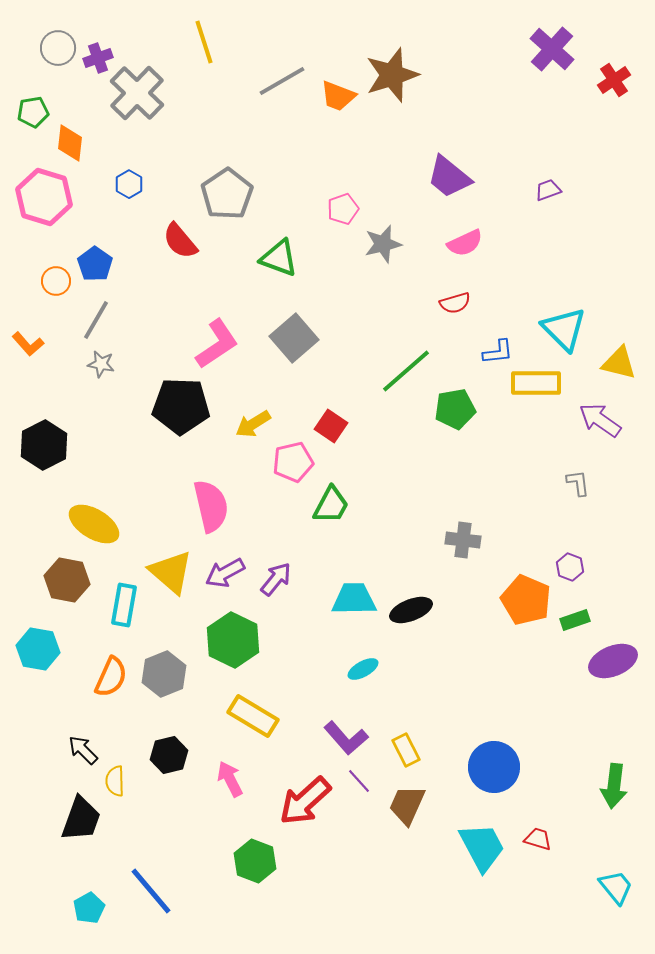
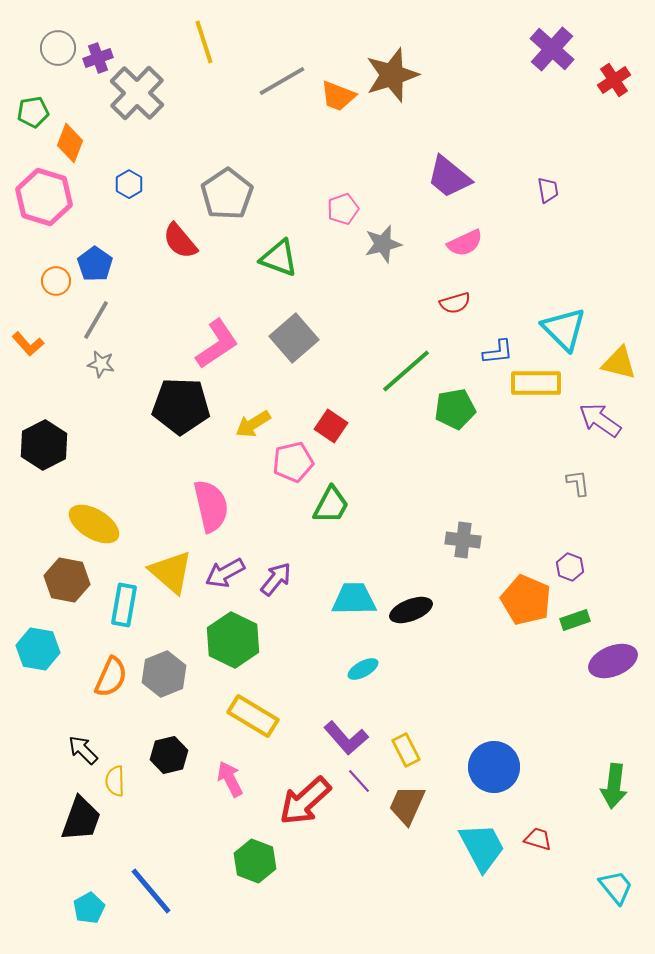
orange diamond at (70, 143): rotated 15 degrees clockwise
purple trapezoid at (548, 190): rotated 100 degrees clockwise
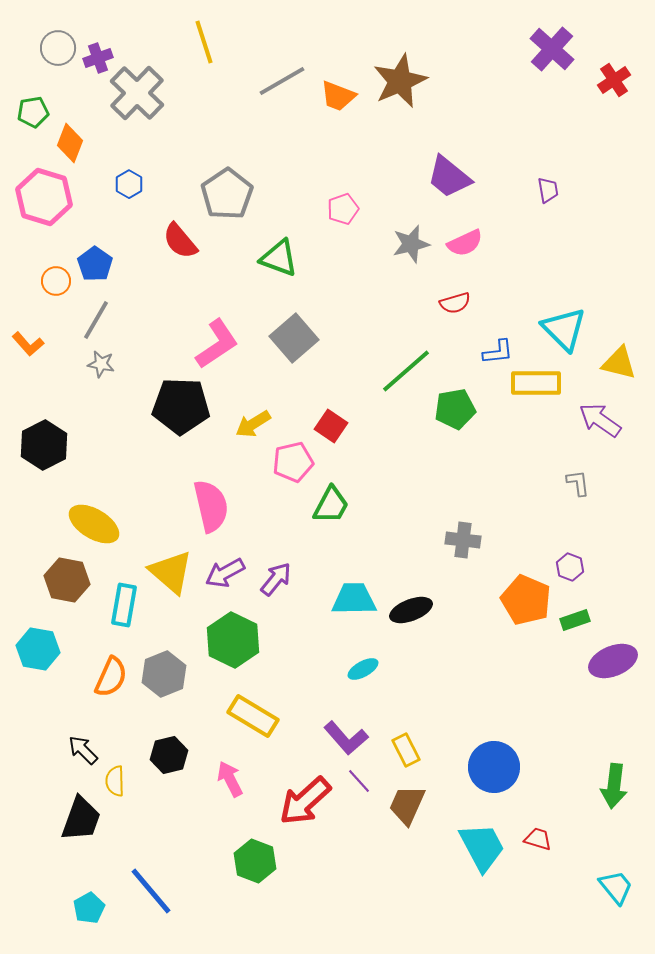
brown star at (392, 75): moved 8 px right, 6 px down; rotated 6 degrees counterclockwise
gray star at (383, 244): moved 28 px right
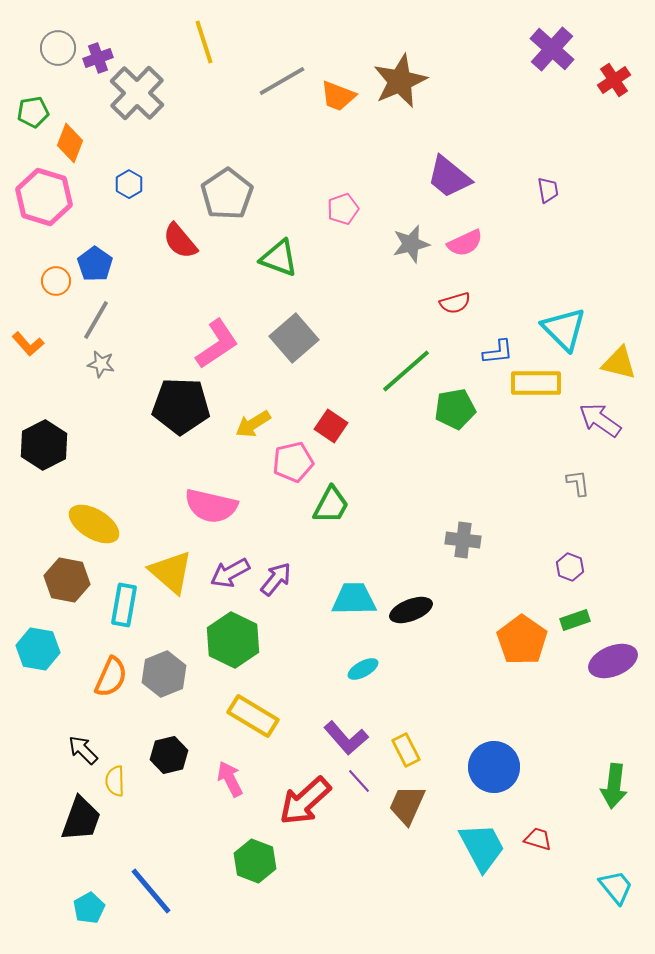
pink semicircle at (211, 506): rotated 116 degrees clockwise
purple arrow at (225, 573): moved 5 px right
orange pentagon at (526, 600): moved 4 px left, 40 px down; rotated 12 degrees clockwise
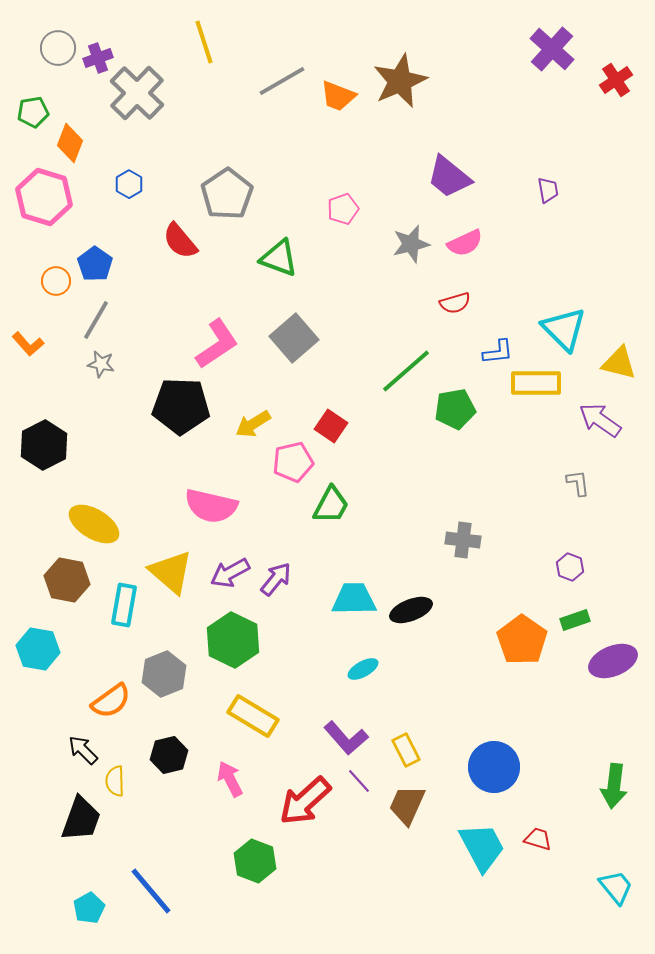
red cross at (614, 80): moved 2 px right
orange semicircle at (111, 677): moved 24 px down; rotated 30 degrees clockwise
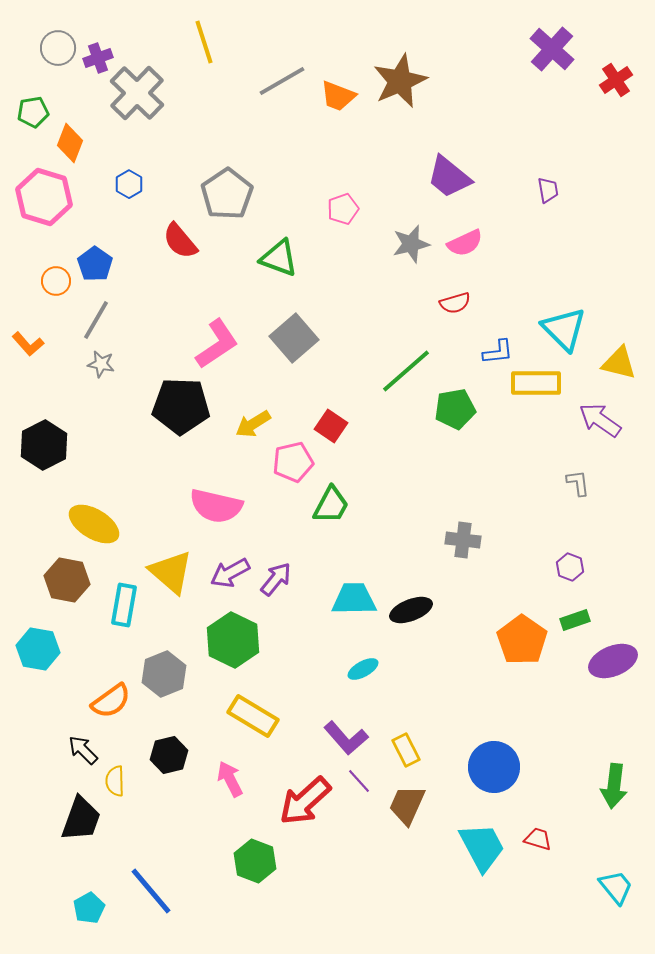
pink semicircle at (211, 506): moved 5 px right
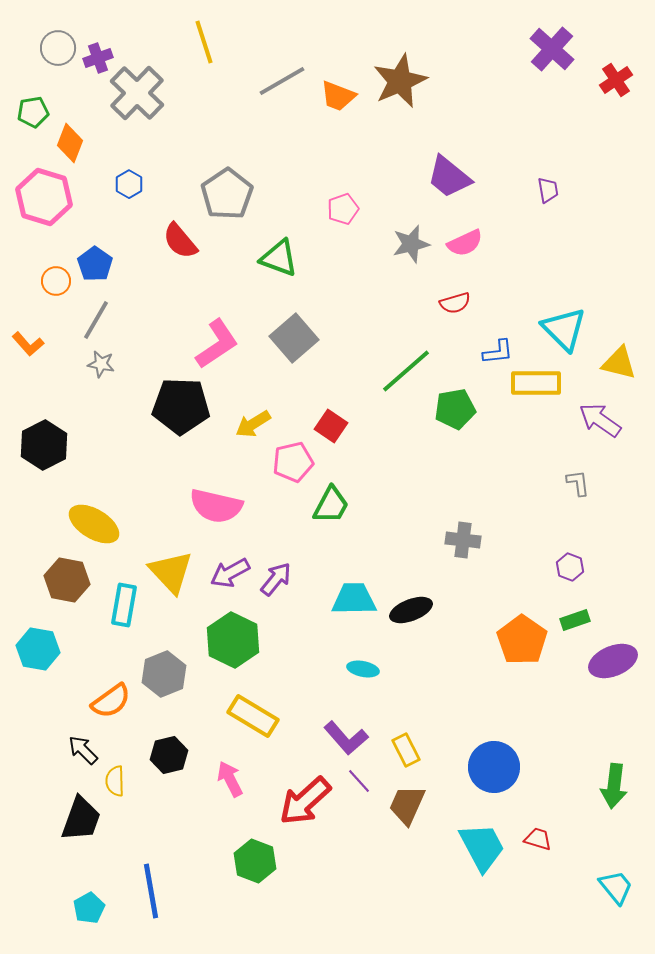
yellow triangle at (171, 572): rotated 6 degrees clockwise
cyan ellipse at (363, 669): rotated 40 degrees clockwise
blue line at (151, 891): rotated 30 degrees clockwise
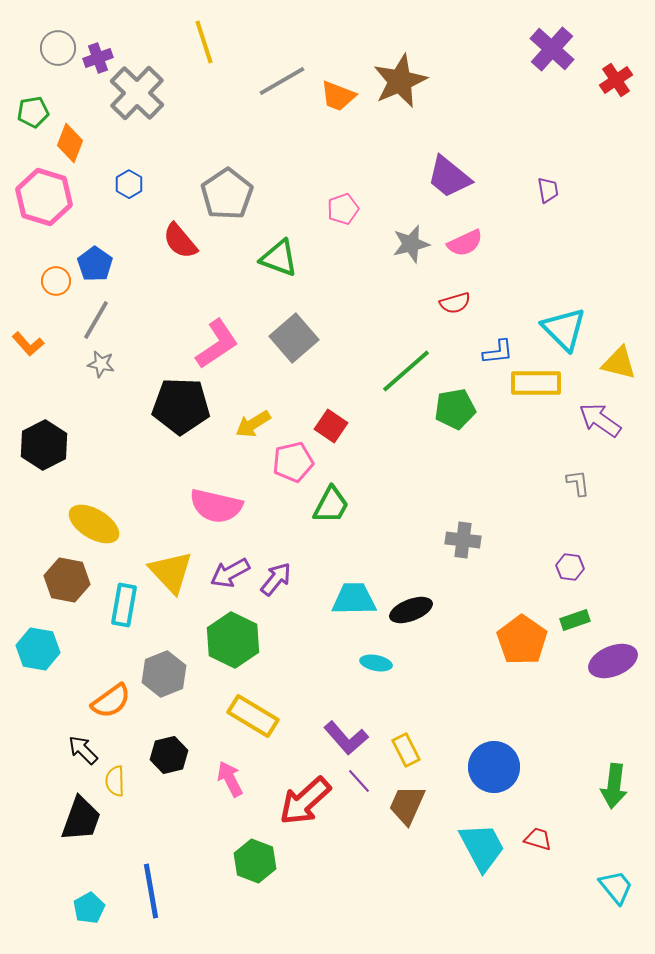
purple hexagon at (570, 567): rotated 12 degrees counterclockwise
cyan ellipse at (363, 669): moved 13 px right, 6 px up
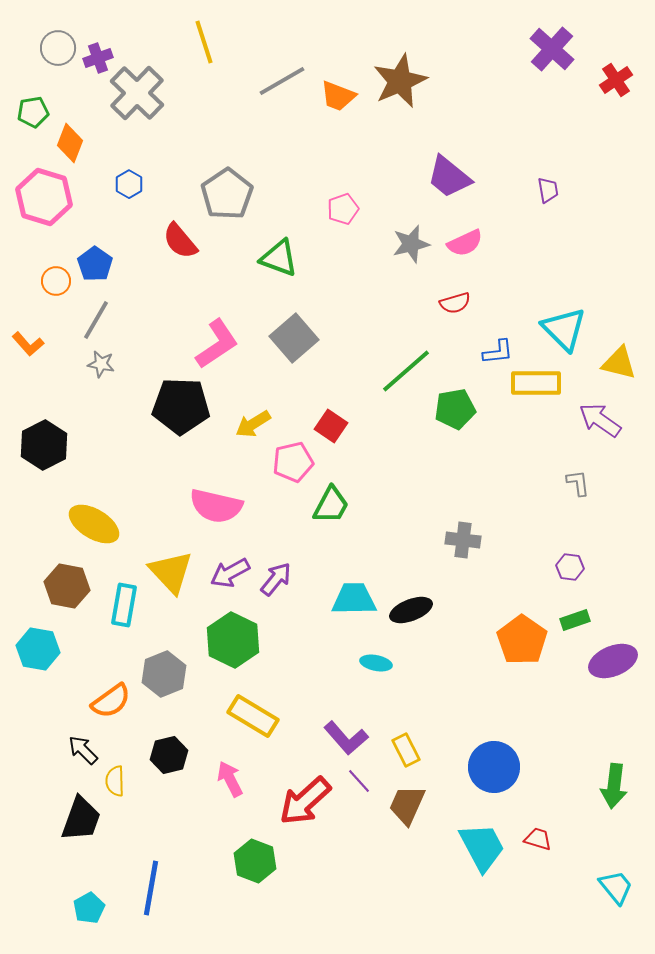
brown hexagon at (67, 580): moved 6 px down
blue line at (151, 891): moved 3 px up; rotated 20 degrees clockwise
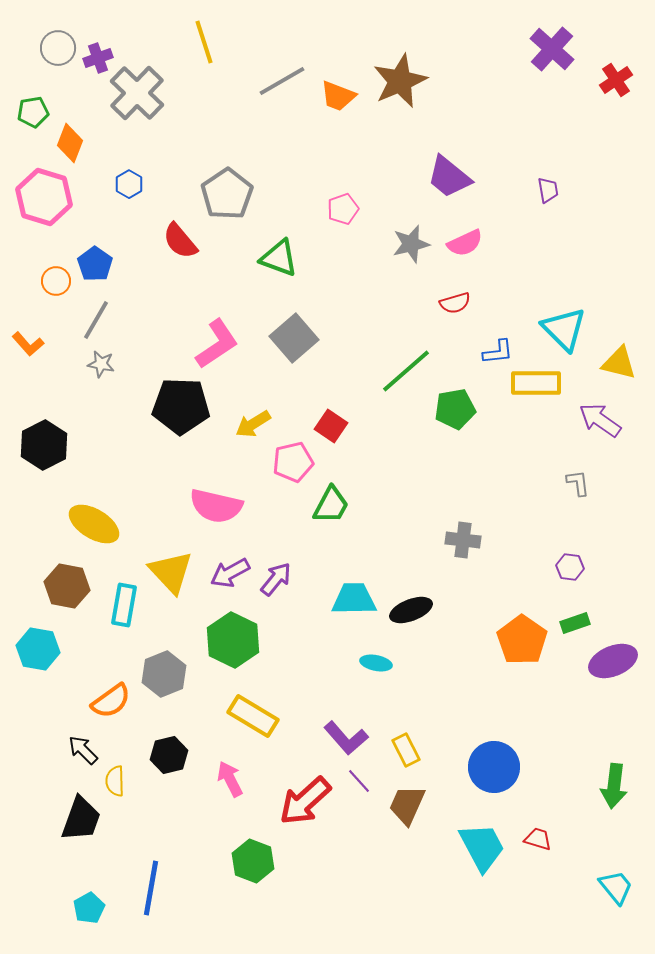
green rectangle at (575, 620): moved 3 px down
green hexagon at (255, 861): moved 2 px left
